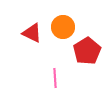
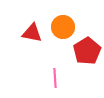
red triangle: rotated 15 degrees counterclockwise
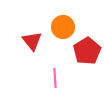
red triangle: moved 8 px down; rotated 40 degrees clockwise
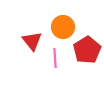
red pentagon: moved 1 px up
pink line: moved 20 px up
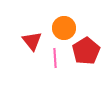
orange circle: moved 1 px right, 1 px down
red pentagon: moved 1 px left, 1 px down
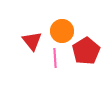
orange circle: moved 2 px left, 3 px down
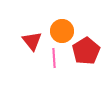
pink line: moved 1 px left
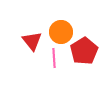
orange circle: moved 1 px left, 1 px down
red pentagon: moved 2 px left
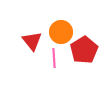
red pentagon: moved 1 px up
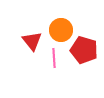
orange circle: moved 2 px up
red pentagon: rotated 24 degrees counterclockwise
